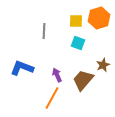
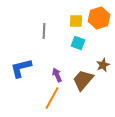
blue L-shape: moved 1 px left; rotated 35 degrees counterclockwise
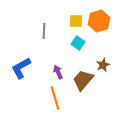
orange hexagon: moved 3 px down
cyan square: rotated 16 degrees clockwise
blue L-shape: rotated 15 degrees counterclockwise
purple arrow: moved 1 px right, 3 px up
orange line: moved 3 px right; rotated 45 degrees counterclockwise
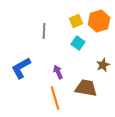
yellow square: rotated 24 degrees counterclockwise
brown trapezoid: moved 3 px right, 8 px down; rotated 60 degrees clockwise
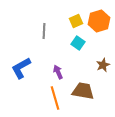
brown trapezoid: moved 3 px left, 3 px down
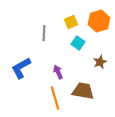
yellow square: moved 5 px left, 1 px down
gray line: moved 2 px down
brown star: moved 3 px left, 3 px up
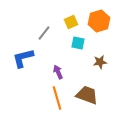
gray line: rotated 35 degrees clockwise
cyan square: rotated 24 degrees counterclockwise
brown star: rotated 16 degrees clockwise
blue L-shape: moved 2 px right, 10 px up; rotated 15 degrees clockwise
brown trapezoid: moved 4 px right, 4 px down; rotated 10 degrees clockwise
orange line: moved 2 px right
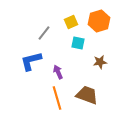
blue L-shape: moved 8 px right, 3 px down
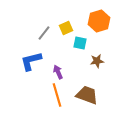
yellow square: moved 5 px left, 6 px down
cyan square: moved 2 px right
brown star: moved 3 px left, 1 px up
orange line: moved 3 px up
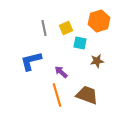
gray line: moved 5 px up; rotated 49 degrees counterclockwise
purple arrow: moved 3 px right; rotated 24 degrees counterclockwise
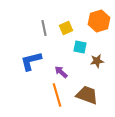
cyan square: moved 4 px down
